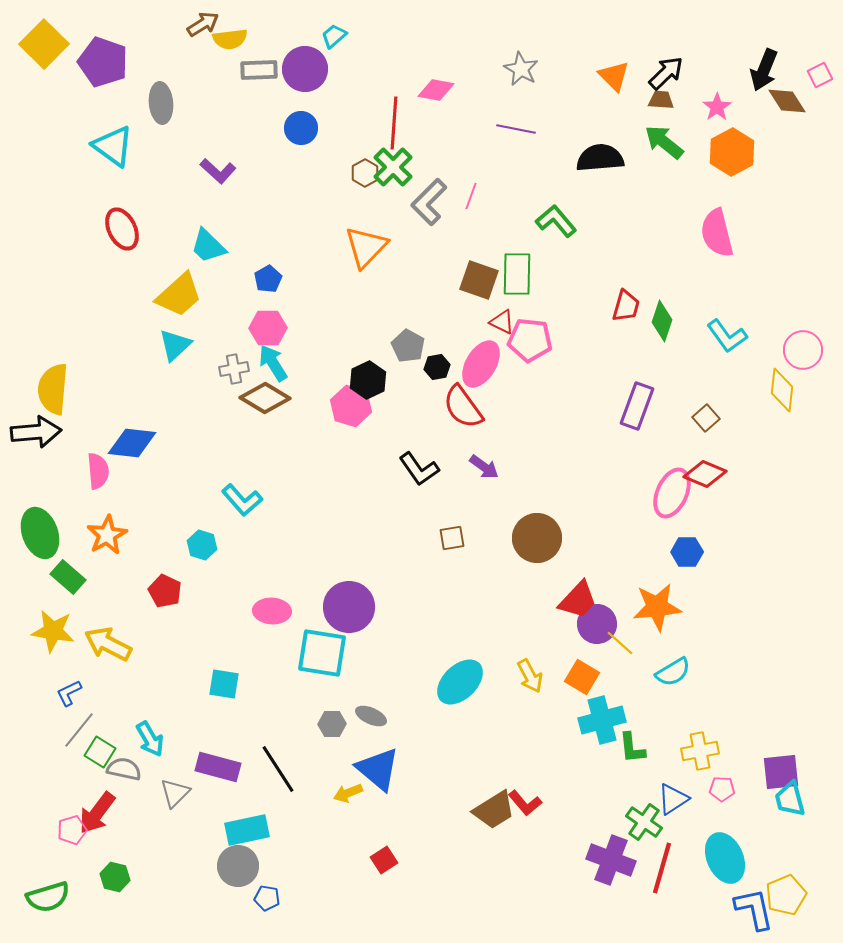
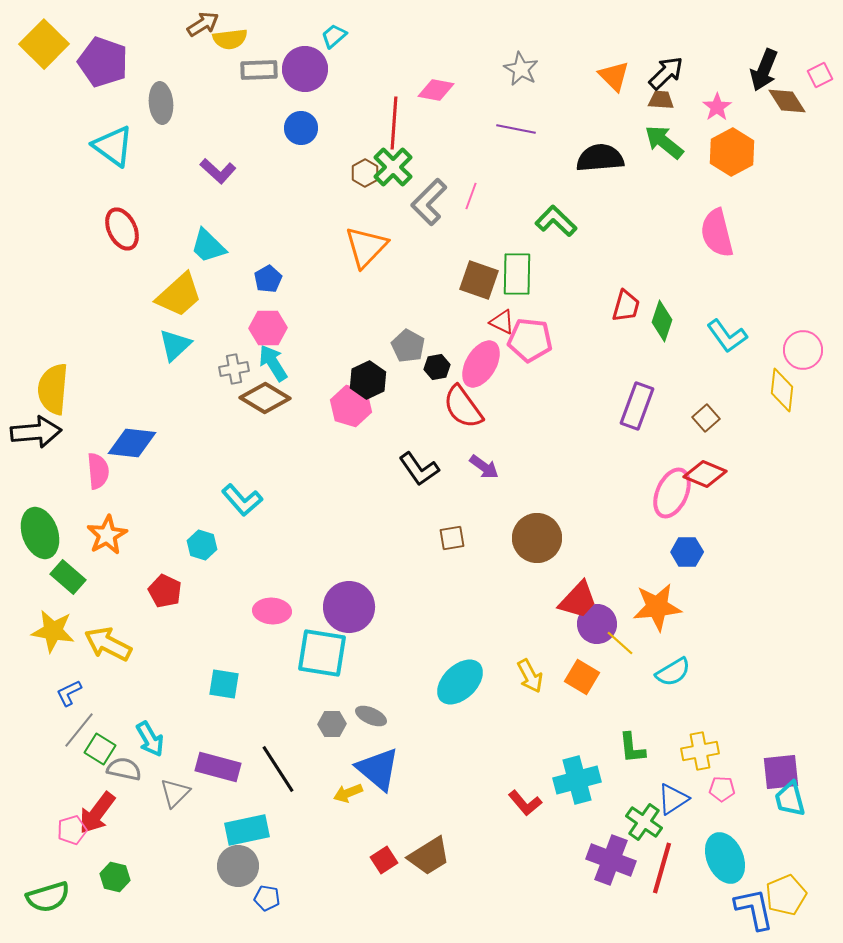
green L-shape at (556, 221): rotated 6 degrees counterclockwise
cyan cross at (602, 720): moved 25 px left, 60 px down
green square at (100, 752): moved 3 px up
brown trapezoid at (494, 810): moved 65 px left, 46 px down
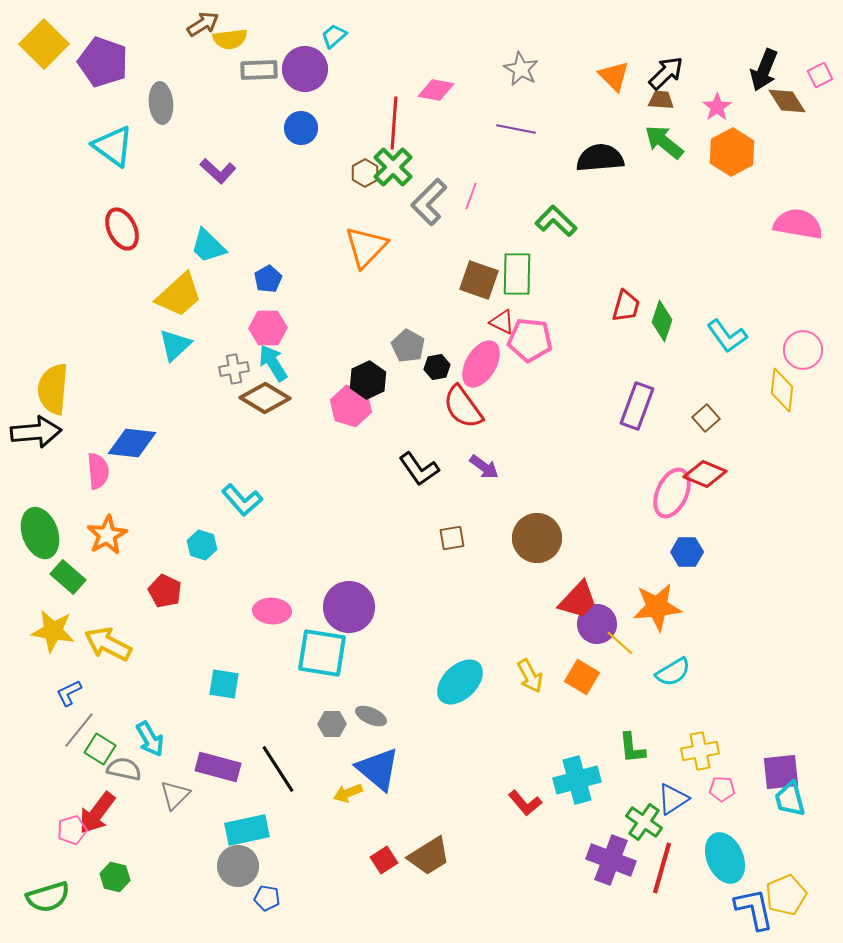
pink semicircle at (717, 233): moved 81 px right, 9 px up; rotated 114 degrees clockwise
gray triangle at (175, 793): moved 2 px down
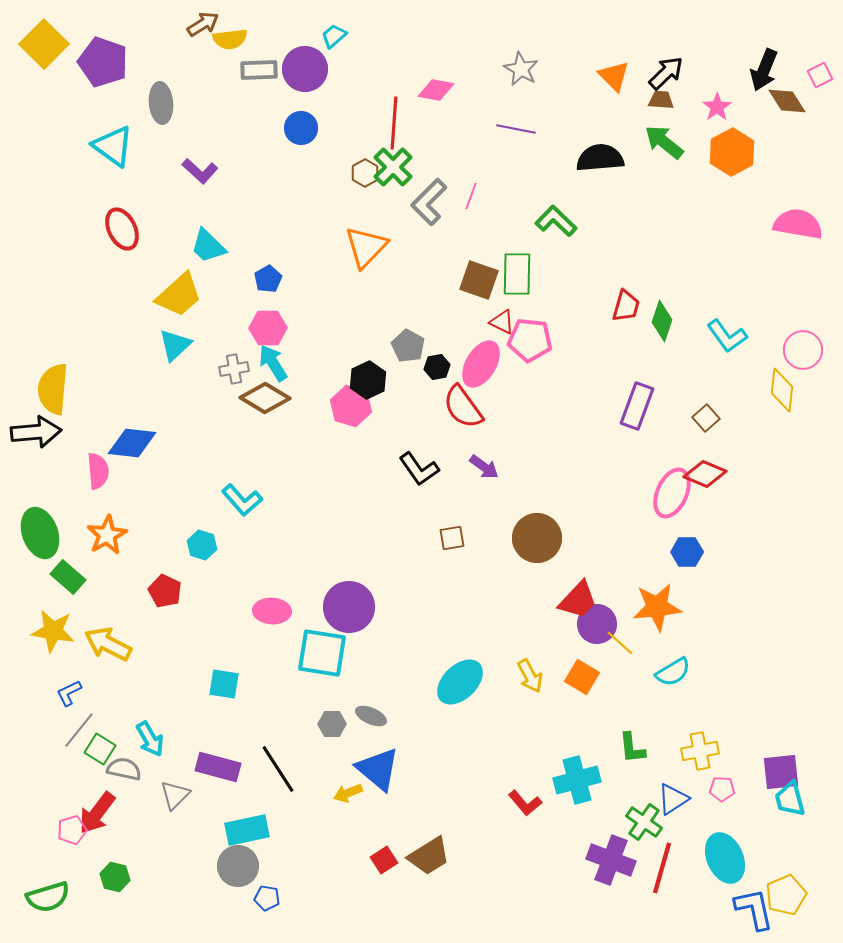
purple L-shape at (218, 171): moved 18 px left
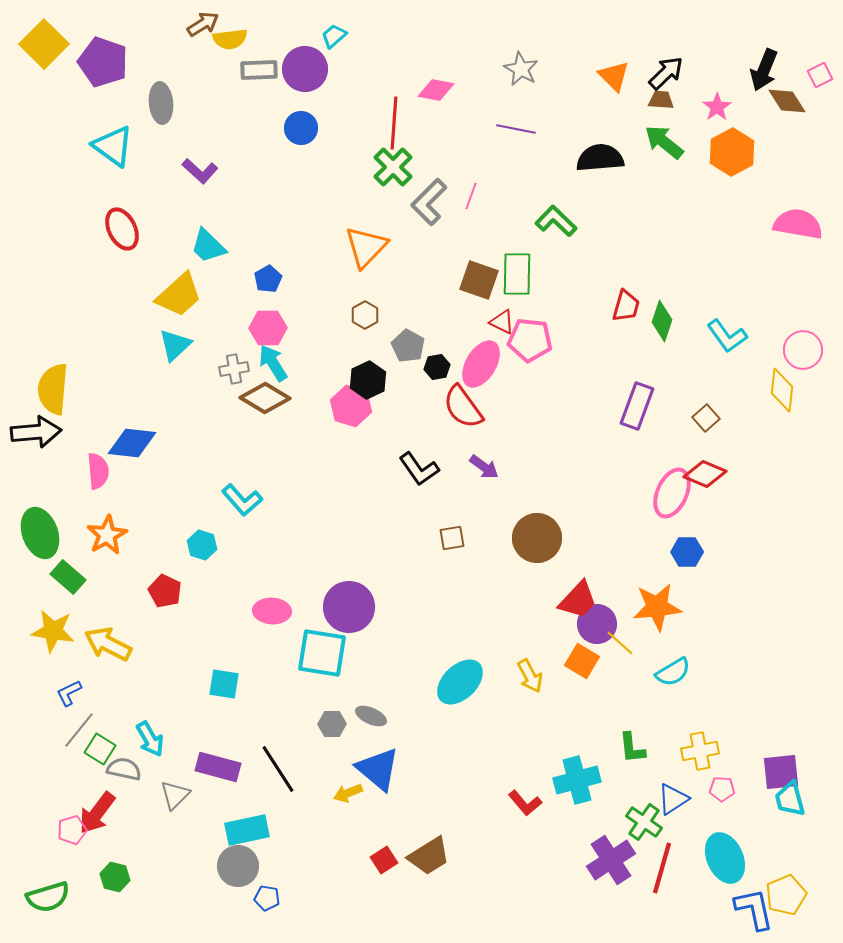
brown hexagon at (365, 173): moved 142 px down
orange square at (582, 677): moved 16 px up
purple cross at (611, 860): rotated 36 degrees clockwise
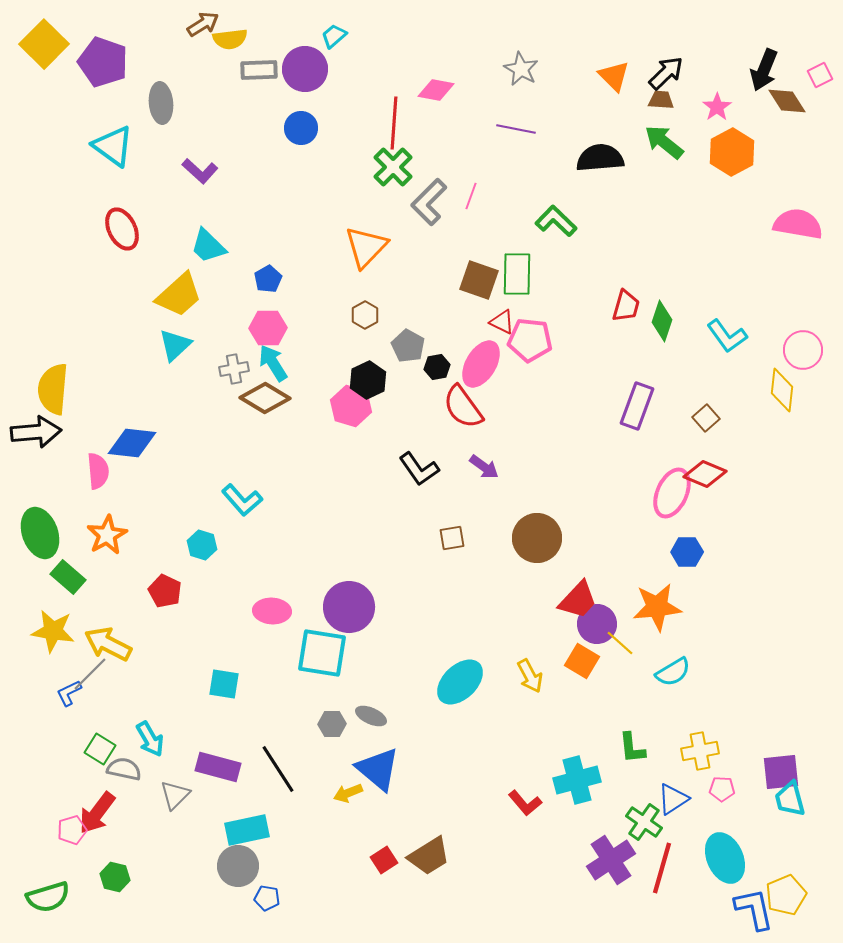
gray line at (79, 730): moved 11 px right, 56 px up; rotated 6 degrees clockwise
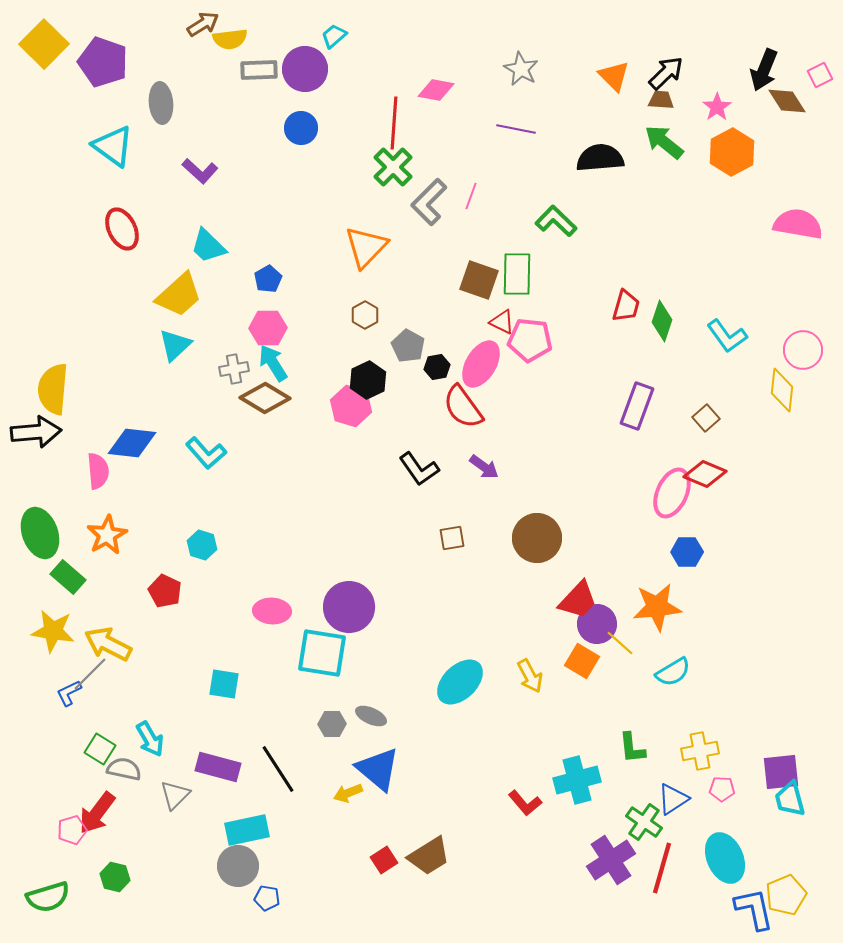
cyan L-shape at (242, 500): moved 36 px left, 47 px up
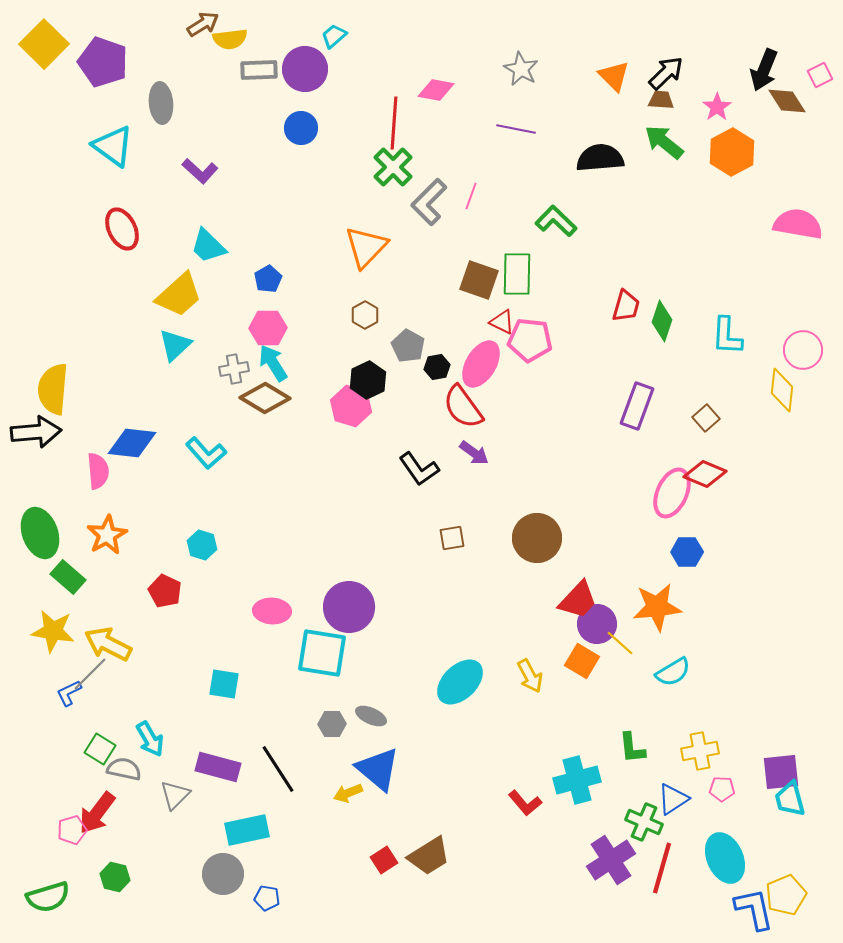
cyan L-shape at (727, 336): rotated 39 degrees clockwise
purple arrow at (484, 467): moved 10 px left, 14 px up
green cross at (644, 822): rotated 12 degrees counterclockwise
gray circle at (238, 866): moved 15 px left, 8 px down
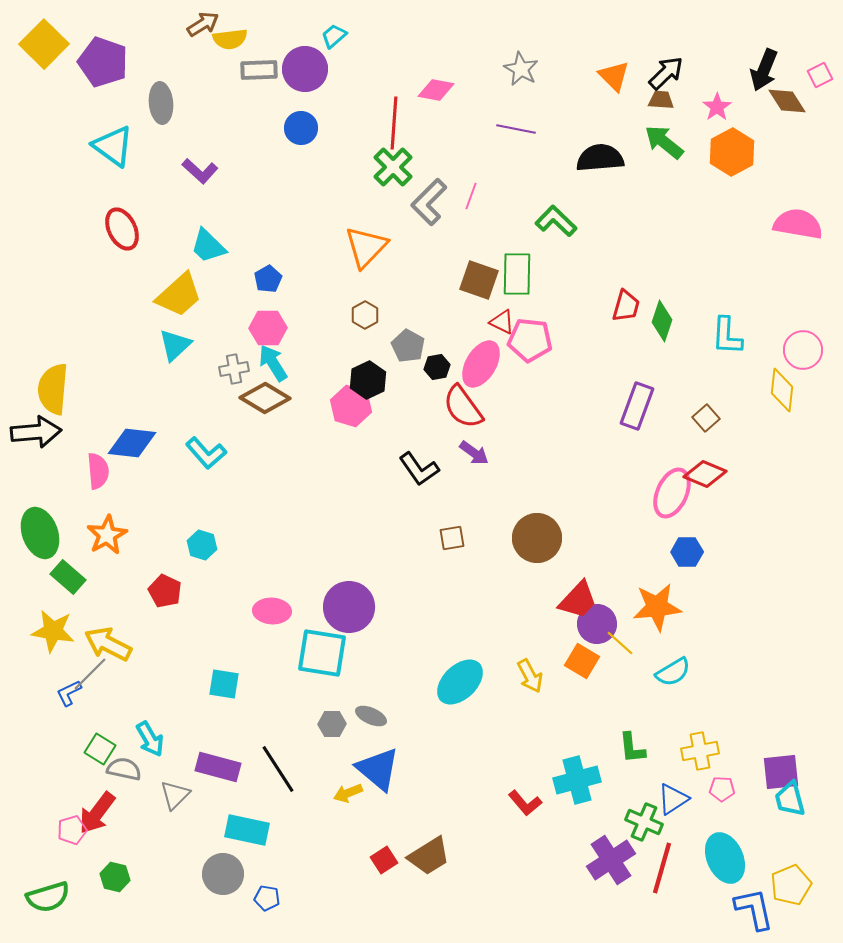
cyan rectangle at (247, 830): rotated 24 degrees clockwise
yellow pentagon at (786, 895): moved 5 px right, 10 px up
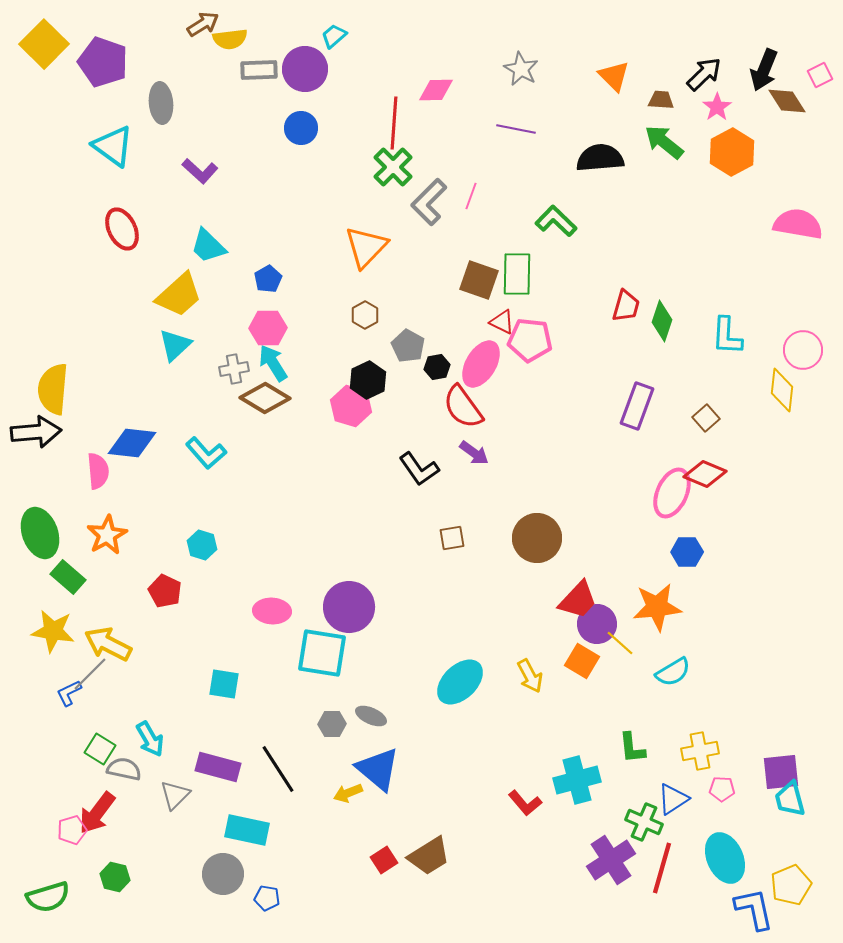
black arrow at (666, 73): moved 38 px right, 1 px down
pink diamond at (436, 90): rotated 12 degrees counterclockwise
